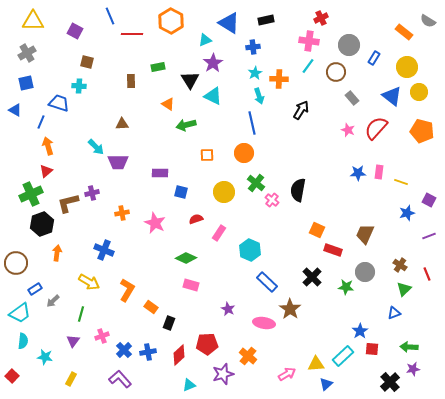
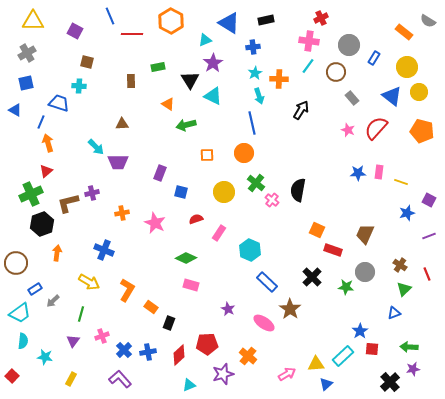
orange arrow at (48, 146): moved 3 px up
purple rectangle at (160, 173): rotated 70 degrees counterclockwise
pink ellipse at (264, 323): rotated 25 degrees clockwise
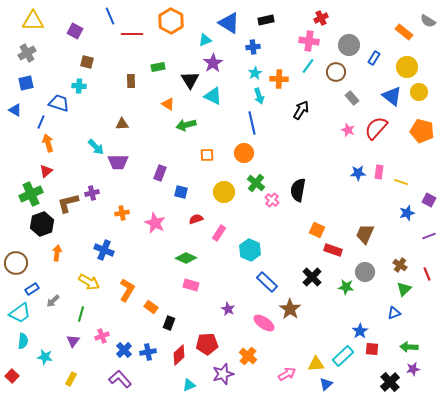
blue rectangle at (35, 289): moved 3 px left
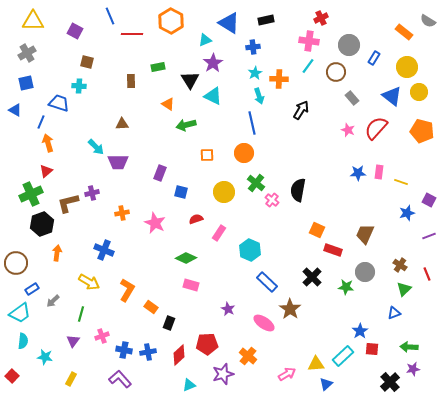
blue cross at (124, 350): rotated 35 degrees counterclockwise
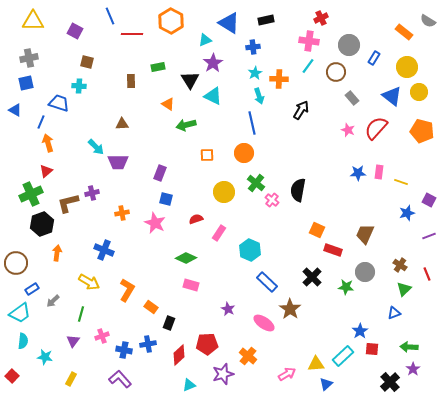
gray cross at (27, 53): moved 2 px right, 5 px down; rotated 18 degrees clockwise
blue square at (181, 192): moved 15 px left, 7 px down
blue cross at (148, 352): moved 8 px up
purple star at (413, 369): rotated 24 degrees counterclockwise
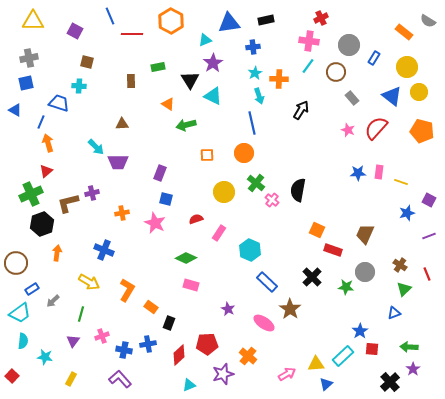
blue triangle at (229, 23): rotated 40 degrees counterclockwise
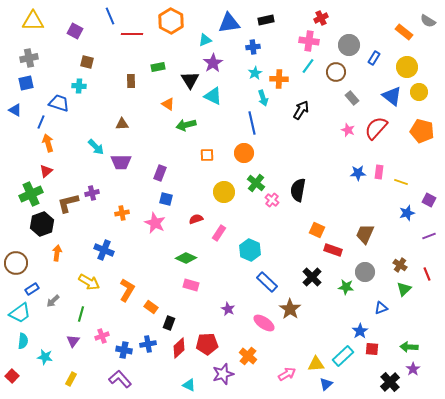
cyan arrow at (259, 96): moved 4 px right, 2 px down
purple trapezoid at (118, 162): moved 3 px right
blue triangle at (394, 313): moved 13 px left, 5 px up
red diamond at (179, 355): moved 7 px up
cyan triangle at (189, 385): rotated 48 degrees clockwise
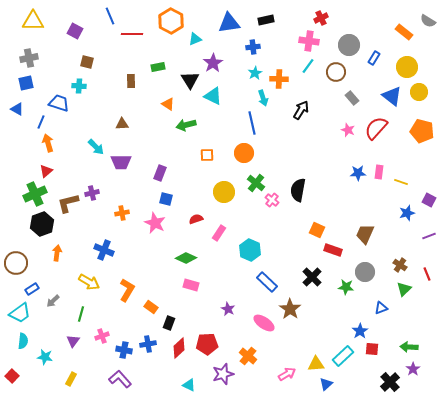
cyan triangle at (205, 40): moved 10 px left, 1 px up
blue triangle at (15, 110): moved 2 px right, 1 px up
green cross at (31, 194): moved 4 px right
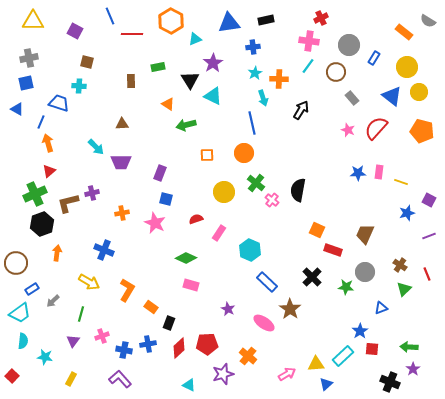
red triangle at (46, 171): moved 3 px right
black cross at (390, 382): rotated 24 degrees counterclockwise
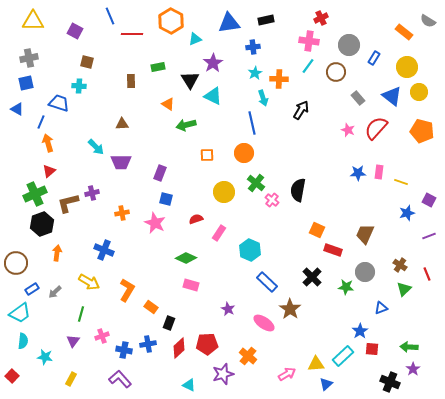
gray rectangle at (352, 98): moved 6 px right
gray arrow at (53, 301): moved 2 px right, 9 px up
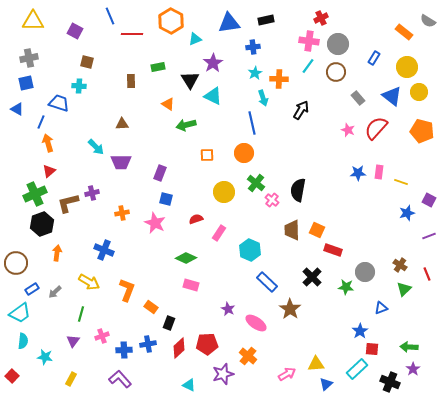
gray circle at (349, 45): moved 11 px left, 1 px up
brown trapezoid at (365, 234): moved 73 px left, 4 px up; rotated 25 degrees counterclockwise
orange L-shape at (127, 290): rotated 10 degrees counterclockwise
pink ellipse at (264, 323): moved 8 px left
blue cross at (124, 350): rotated 14 degrees counterclockwise
cyan rectangle at (343, 356): moved 14 px right, 13 px down
